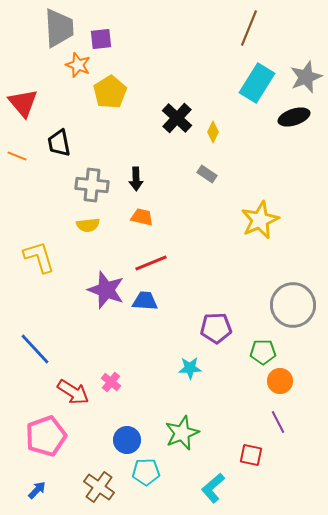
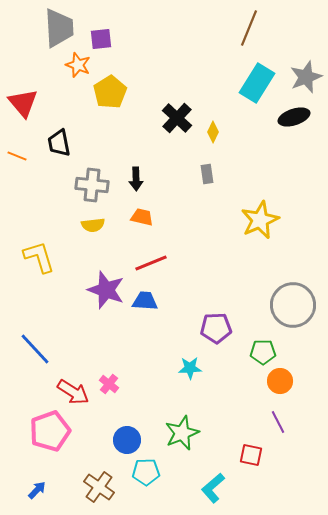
gray rectangle: rotated 48 degrees clockwise
yellow semicircle: moved 5 px right
pink cross: moved 2 px left, 2 px down
pink pentagon: moved 4 px right, 5 px up
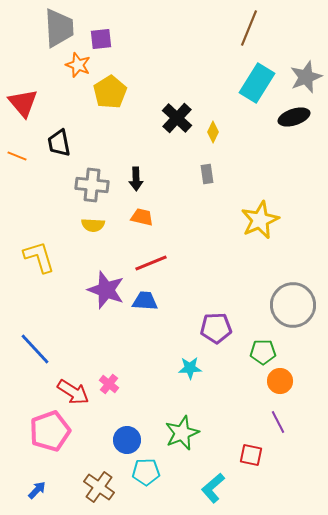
yellow semicircle: rotated 10 degrees clockwise
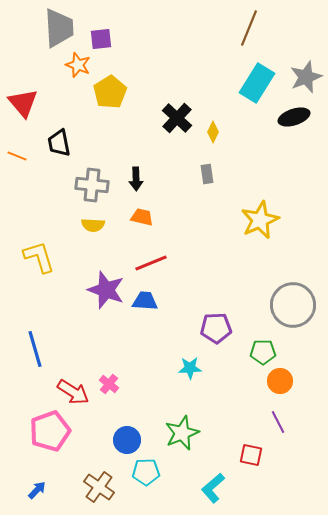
blue line: rotated 27 degrees clockwise
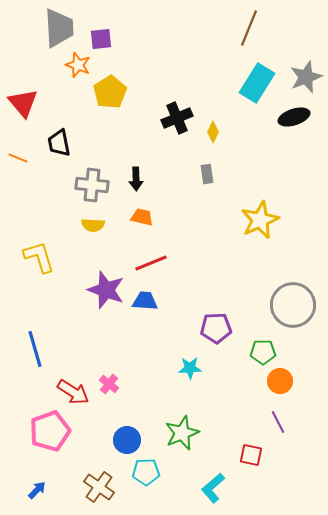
black cross: rotated 24 degrees clockwise
orange line: moved 1 px right, 2 px down
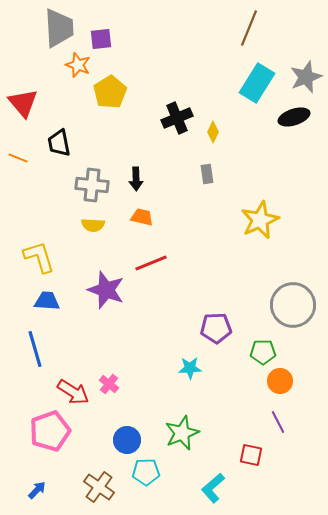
blue trapezoid: moved 98 px left
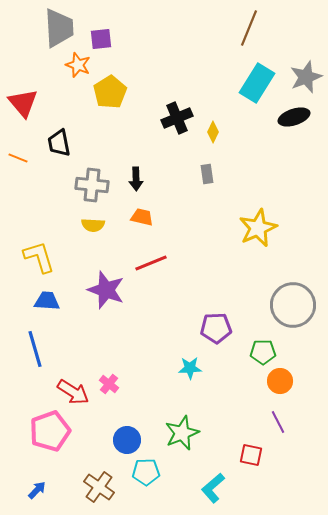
yellow star: moved 2 px left, 8 px down
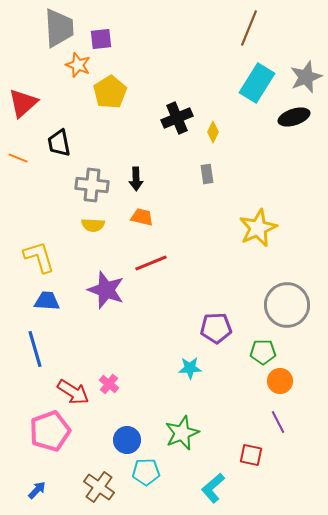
red triangle: rotated 28 degrees clockwise
gray circle: moved 6 px left
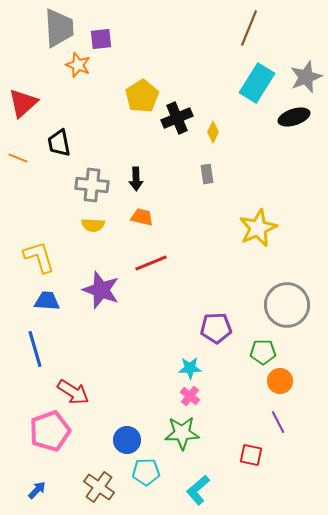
yellow pentagon: moved 32 px right, 4 px down
purple star: moved 5 px left
pink cross: moved 81 px right, 12 px down
green star: rotated 20 degrees clockwise
cyan L-shape: moved 15 px left, 2 px down
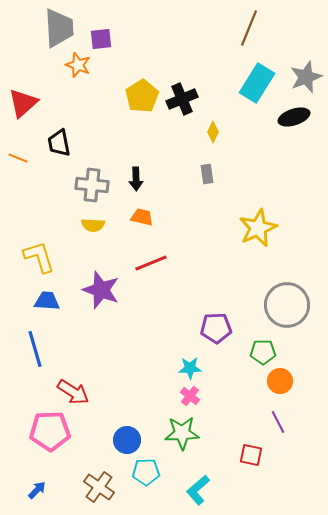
black cross: moved 5 px right, 19 px up
pink pentagon: rotated 18 degrees clockwise
